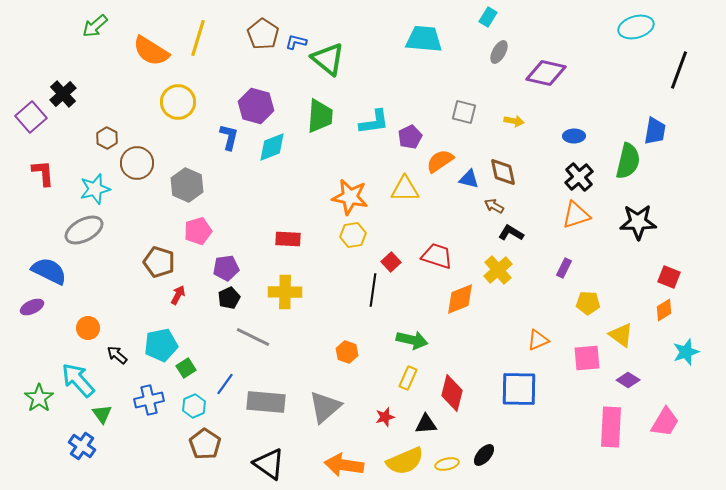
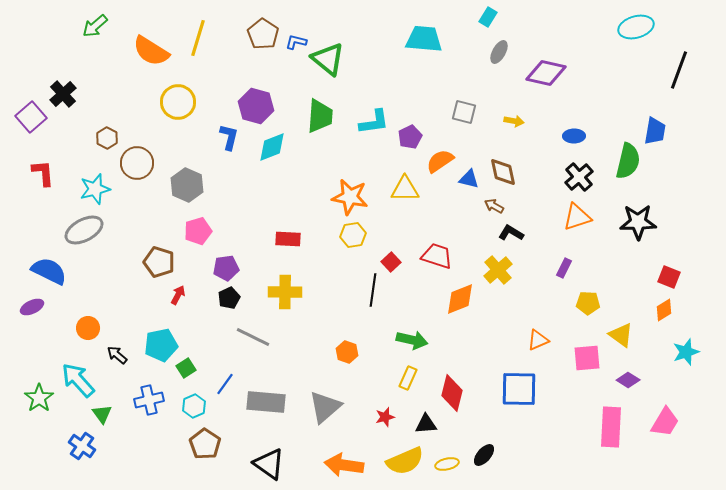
orange triangle at (576, 215): moved 1 px right, 2 px down
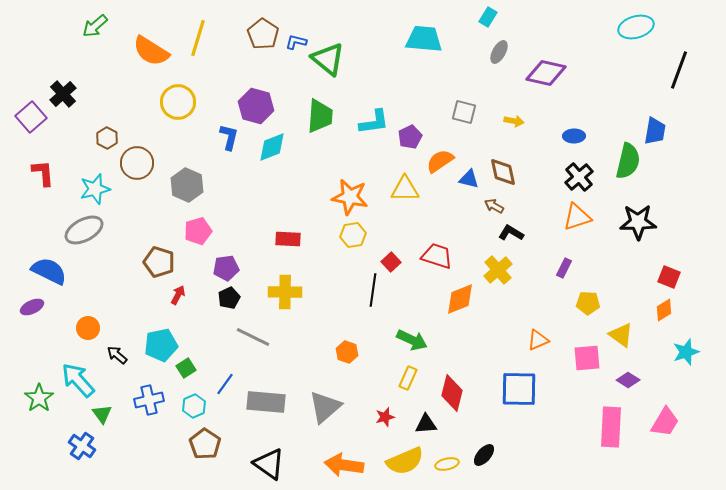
green arrow at (412, 340): rotated 12 degrees clockwise
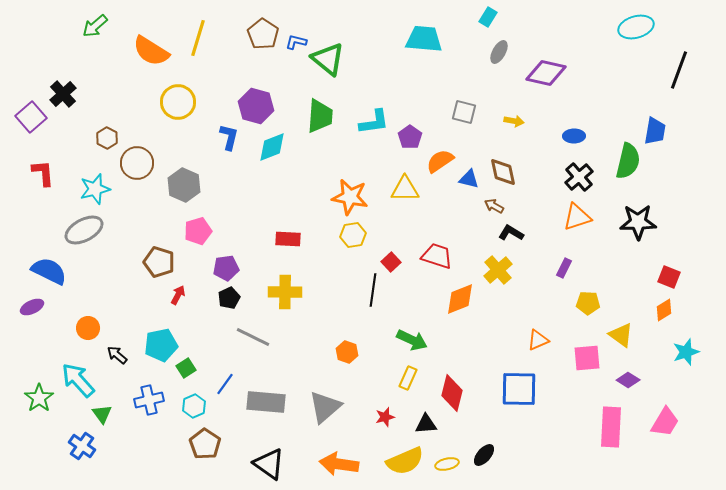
purple pentagon at (410, 137): rotated 10 degrees counterclockwise
gray hexagon at (187, 185): moved 3 px left
orange arrow at (344, 465): moved 5 px left, 1 px up
